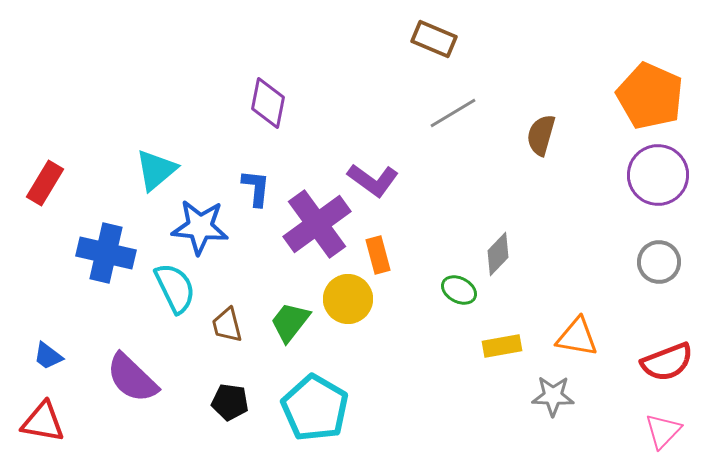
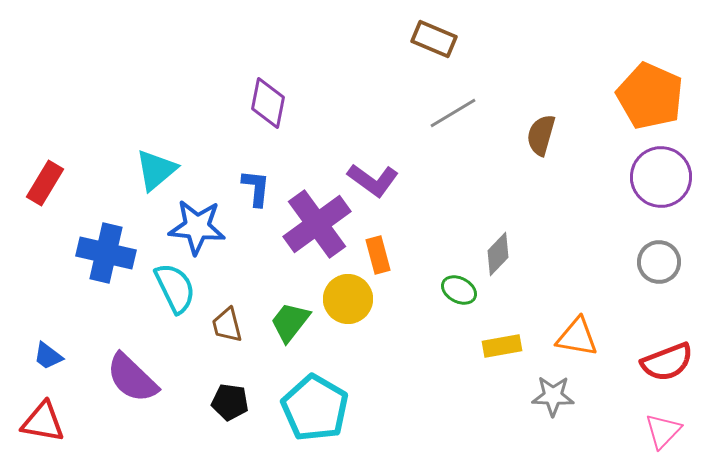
purple circle: moved 3 px right, 2 px down
blue star: moved 3 px left
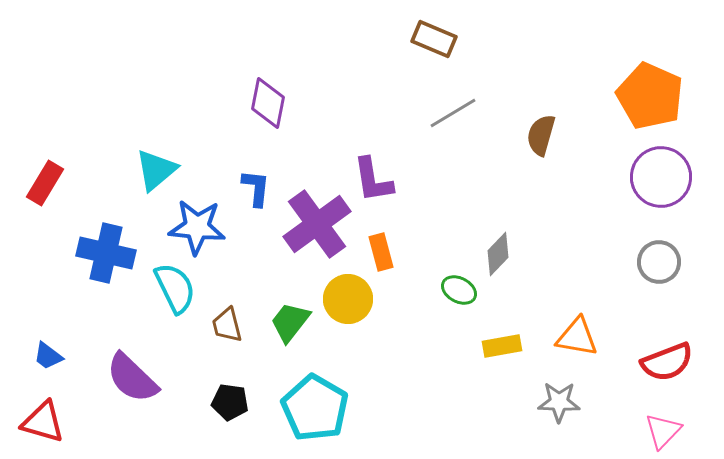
purple L-shape: rotated 45 degrees clockwise
orange rectangle: moved 3 px right, 3 px up
gray star: moved 6 px right, 6 px down
red triangle: rotated 6 degrees clockwise
